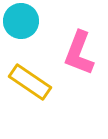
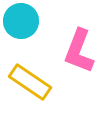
pink L-shape: moved 2 px up
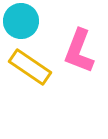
yellow rectangle: moved 15 px up
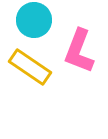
cyan circle: moved 13 px right, 1 px up
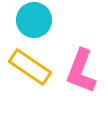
pink L-shape: moved 2 px right, 20 px down
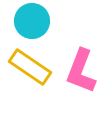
cyan circle: moved 2 px left, 1 px down
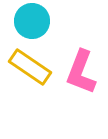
pink L-shape: moved 1 px down
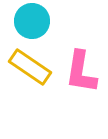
pink L-shape: rotated 12 degrees counterclockwise
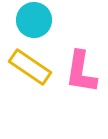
cyan circle: moved 2 px right, 1 px up
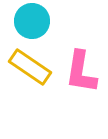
cyan circle: moved 2 px left, 1 px down
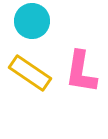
yellow rectangle: moved 6 px down
